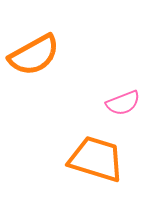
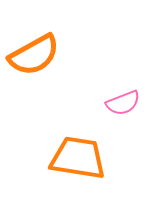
orange trapezoid: moved 18 px left, 1 px up; rotated 8 degrees counterclockwise
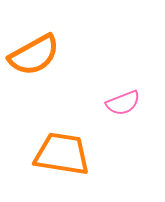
orange trapezoid: moved 16 px left, 4 px up
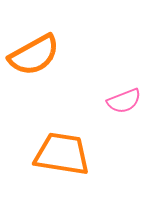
pink semicircle: moved 1 px right, 2 px up
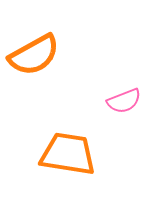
orange trapezoid: moved 6 px right
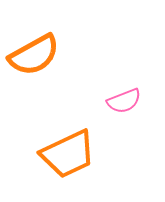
orange trapezoid: rotated 146 degrees clockwise
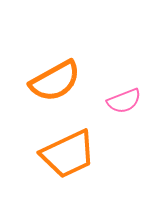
orange semicircle: moved 21 px right, 26 px down
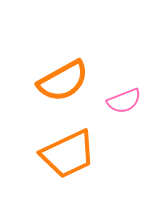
orange semicircle: moved 8 px right
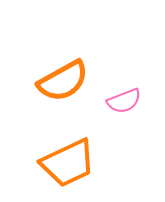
orange trapezoid: moved 9 px down
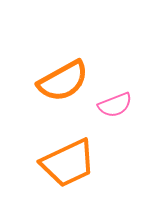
pink semicircle: moved 9 px left, 4 px down
